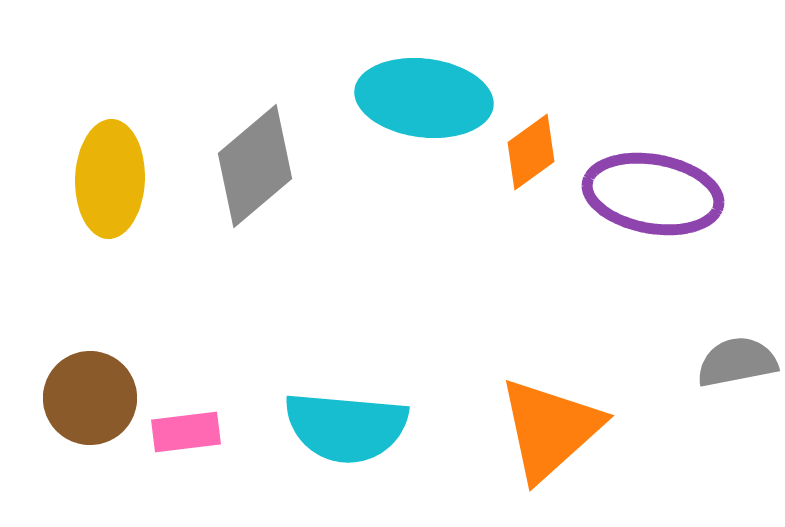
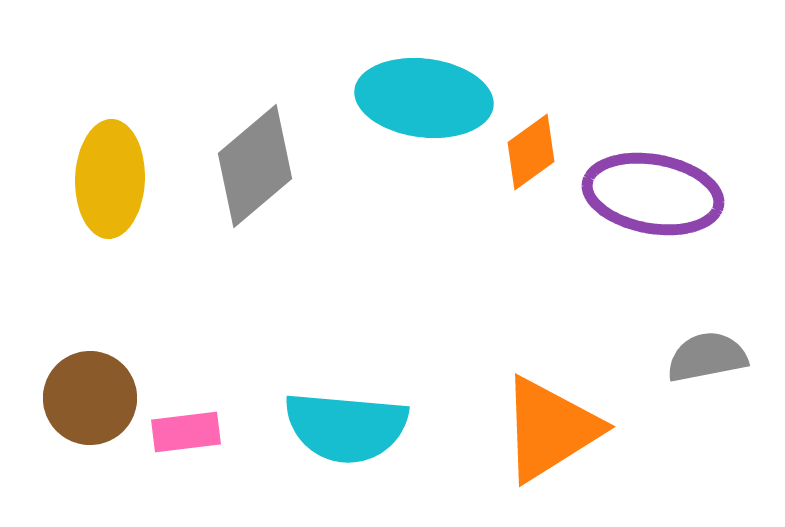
gray semicircle: moved 30 px left, 5 px up
orange triangle: rotated 10 degrees clockwise
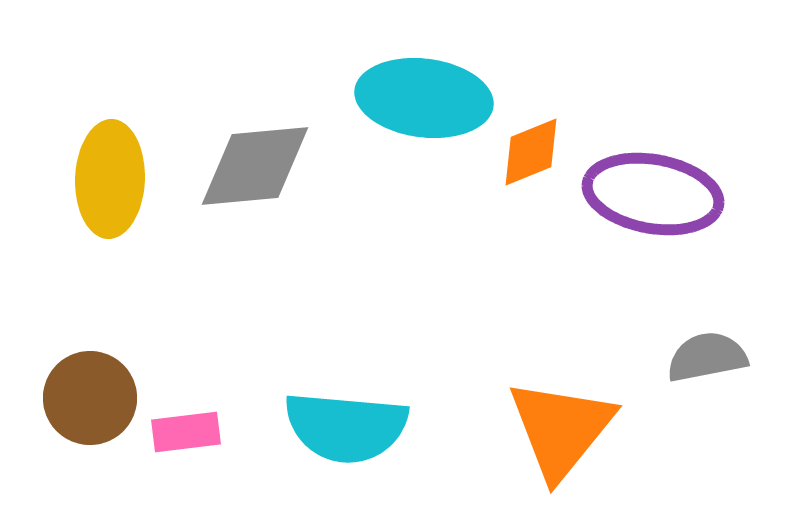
orange diamond: rotated 14 degrees clockwise
gray diamond: rotated 35 degrees clockwise
orange triangle: moved 11 px right; rotated 19 degrees counterclockwise
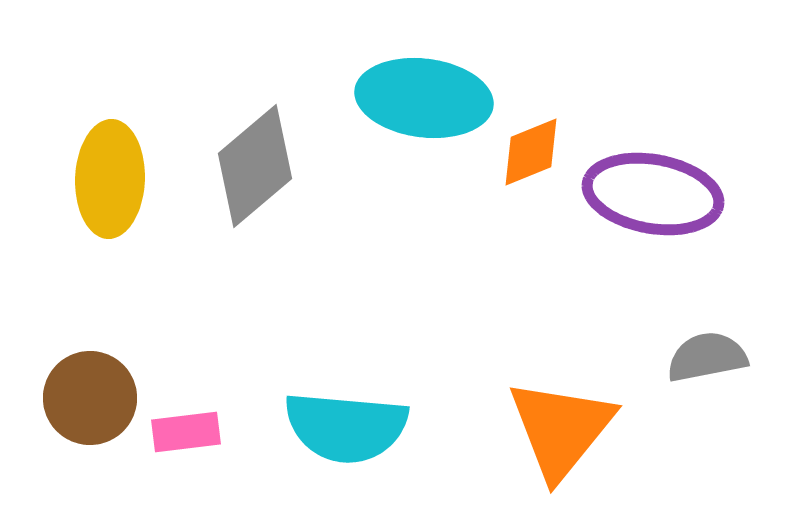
gray diamond: rotated 35 degrees counterclockwise
